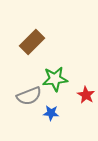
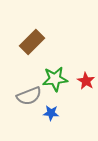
red star: moved 14 px up
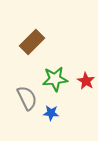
gray semicircle: moved 2 px left, 2 px down; rotated 95 degrees counterclockwise
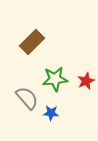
red star: rotated 18 degrees clockwise
gray semicircle: rotated 15 degrees counterclockwise
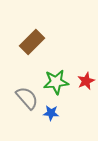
green star: moved 1 px right, 3 px down
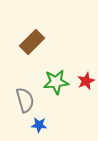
gray semicircle: moved 2 px left, 2 px down; rotated 25 degrees clockwise
blue star: moved 12 px left, 12 px down
